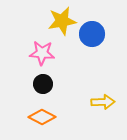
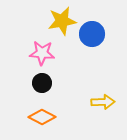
black circle: moved 1 px left, 1 px up
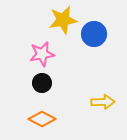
yellow star: moved 1 px right, 1 px up
blue circle: moved 2 px right
pink star: moved 1 px down; rotated 15 degrees counterclockwise
orange diamond: moved 2 px down
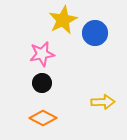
yellow star: rotated 16 degrees counterclockwise
blue circle: moved 1 px right, 1 px up
orange diamond: moved 1 px right, 1 px up
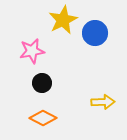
pink star: moved 10 px left, 3 px up
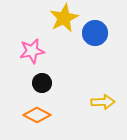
yellow star: moved 1 px right, 2 px up
orange diamond: moved 6 px left, 3 px up
